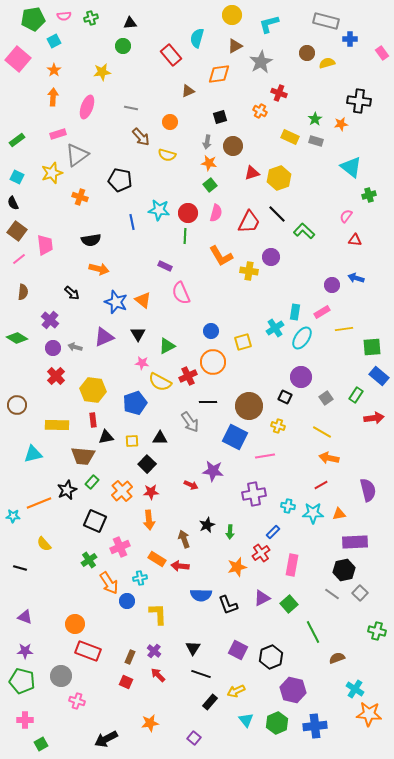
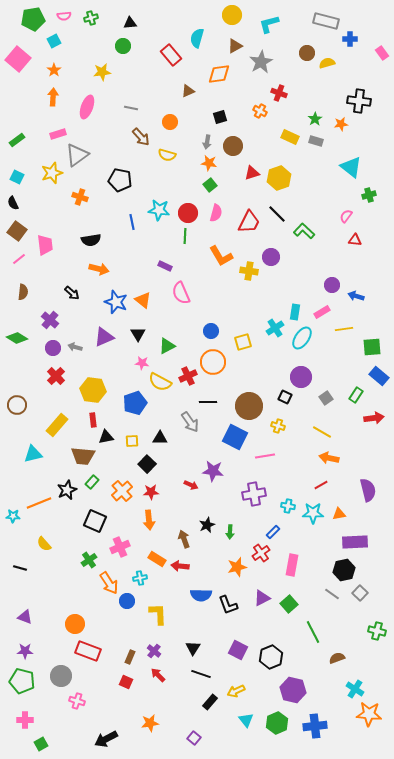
blue arrow at (356, 278): moved 18 px down
yellow rectangle at (57, 425): rotated 50 degrees counterclockwise
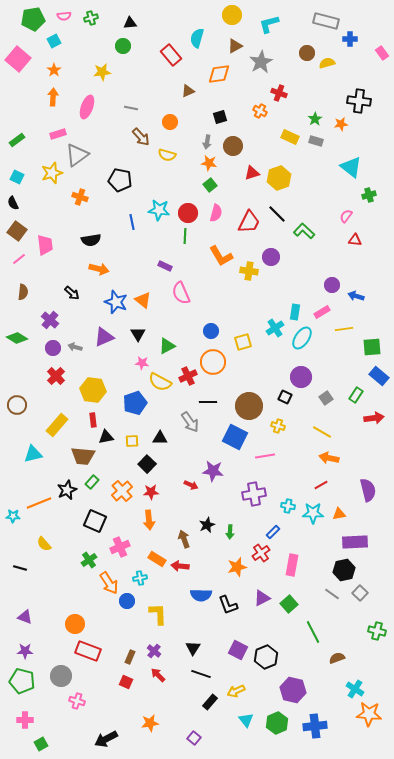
black hexagon at (271, 657): moved 5 px left
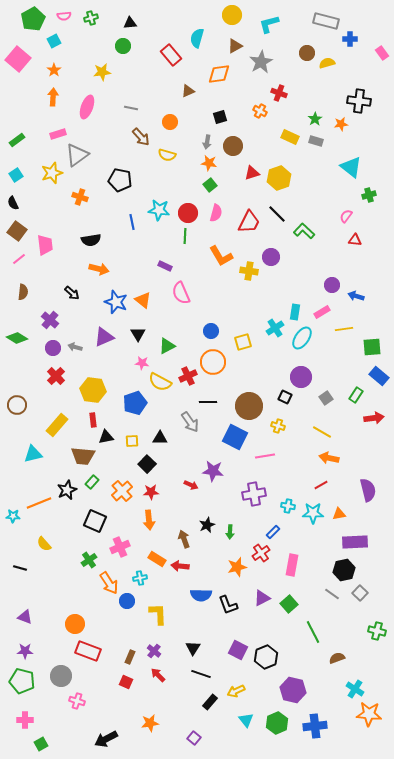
green pentagon at (33, 19): rotated 20 degrees counterclockwise
cyan square at (17, 177): moved 1 px left, 2 px up; rotated 32 degrees clockwise
